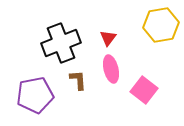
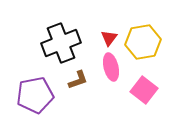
yellow hexagon: moved 18 px left, 17 px down
red triangle: moved 1 px right
pink ellipse: moved 2 px up
brown L-shape: rotated 75 degrees clockwise
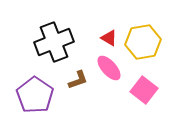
red triangle: rotated 36 degrees counterclockwise
black cross: moved 7 px left, 1 px up
pink ellipse: moved 2 px left, 1 px down; rotated 28 degrees counterclockwise
purple pentagon: rotated 27 degrees counterclockwise
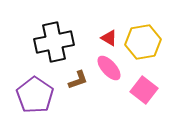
black cross: rotated 9 degrees clockwise
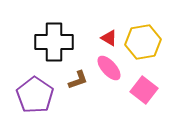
black cross: rotated 12 degrees clockwise
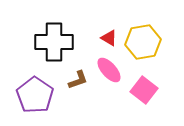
pink ellipse: moved 2 px down
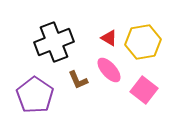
black cross: rotated 21 degrees counterclockwise
brown L-shape: rotated 85 degrees clockwise
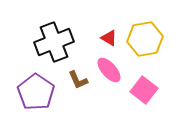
yellow hexagon: moved 2 px right, 3 px up
purple pentagon: moved 1 px right, 3 px up
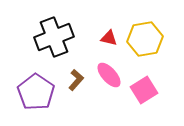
red triangle: rotated 18 degrees counterclockwise
black cross: moved 5 px up
pink ellipse: moved 5 px down
brown L-shape: moved 2 px left; rotated 115 degrees counterclockwise
pink square: rotated 20 degrees clockwise
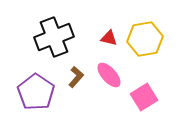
brown L-shape: moved 3 px up
pink square: moved 7 px down
